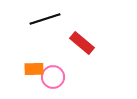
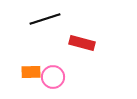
red rectangle: rotated 25 degrees counterclockwise
orange rectangle: moved 3 px left, 3 px down
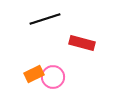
orange rectangle: moved 3 px right, 2 px down; rotated 24 degrees counterclockwise
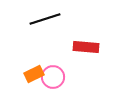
red rectangle: moved 4 px right, 4 px down; rotated 10 degrees counterclockwise
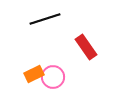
red rectangle: rotated 50 degrees clockwise
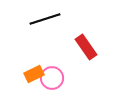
pink circle: moved 1 px left, 1 px down
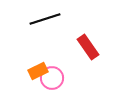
red rectangle: moved 2 px right
orange rectangle: moved 4 px right, 3 px up
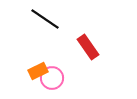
black line: rotated 52 degrees clockwise
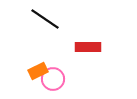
red rectangle: rotated 55 degrees counterclockwise
pink circle: moved 1 px right, 1 px down
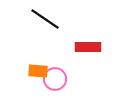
orange rectangle: rotated 30 degrees clockwise
pink circle: moved 2 px right
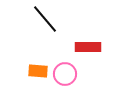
black line: rotated 16 degrees clockwise
pink circle: moved 10 px right, 5 px up
